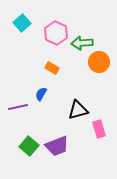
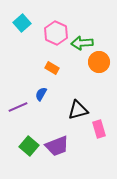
purple line: rotated 12 degrees counterclockwise
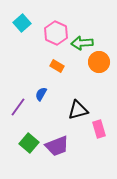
orange rectangle: moved 5 px right, 2 px up
purple line: rotated 30 degrees counterclockwise
green square: moved 3 px up
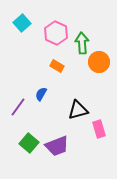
green arrow: rotated 90 degrees clockwise
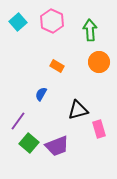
cyan square: moved 4 px left, 1 px up
pink hexagon: moved 4 px left, 12 px up
green arrow: moved 8 px right, 13 px up
purple line: moved 14 px down
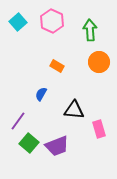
black triangle: moved 4 px left; rotated 20 degrees clockwise
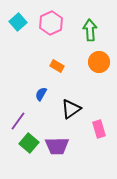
pink hexagon: moved 1 px left, 2 px down; rotated 10 degrees clockwise
black triangle: moved 3 px left, 1 px up; rotated 40 degrees counterclockwise
purple trapezoid: rotated 20 degrees clockwise
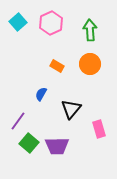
orange circle: moved 9 px left, 2 px down
black triangle: rotated 15 degrees counterclockwise
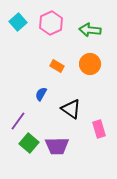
green arrow: rotated 80 degrees counterclockwise
black triangle: rotated 35 degrees counterclockwise
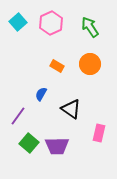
green arrow: moved 3 px up; rotated 50 degrees clockwise
purple line: moved 5 px up
pink rectangle: moved 4 px down; rotated 30 degrees clockwise
